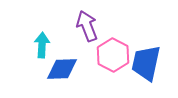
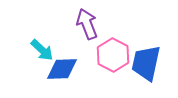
purple arrow: moved 2 px up
cyan arrow: moved 5 px down; rotated 130 degrees clockwise
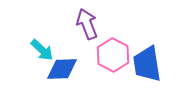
blue trapezoid: moved 1 px right, 1 px down; rotated 21 degrees counterclockwise
